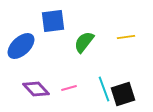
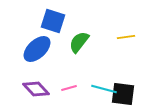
blue square: rotated 25 degrees clockwise
green semicircle: moved 5 px left
blue ellipse: moved 16 px right, 3 px down
cyan line: rotated 55 degrees counterclockwise
black square: rotated 25 degrees clockwise
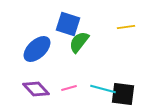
blue square: moved 15 px right, 3 px down
yellow line: moved 10 px up
cyan line: moved 1 px left
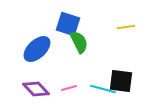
green semicircle: rotated 115 degrees clockwise
black square: moved 2 px left, 13 px up
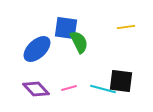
blue square: moved 2 px left, 4 px down; rotated 10 degrees counterclockwise
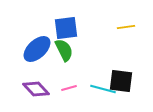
blue square: rotated 15 degrees counterclockwise
green semicircle: moved 15 px left, 8 px down
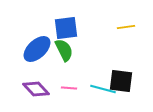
pink line: rotated 21 degrees clockwise
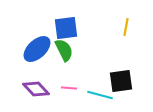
yellow line: rotated 72 degrees counterclockwise
black square: rotated 15 degrees counterclockwise
cyan line: moved 3 px left, 6 px down
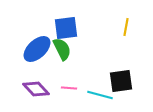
green semicircle: moved 2 px left, 1 px up
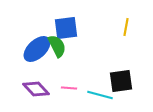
green semicircle: moved 5 px left, 3 px up
